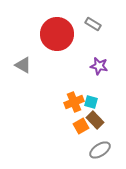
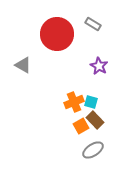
purple star: rotated 18 degrees clockwise
gray ellipse: moved 7 px left
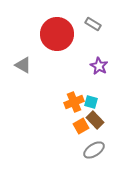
gray ellipse: moved 1 px right
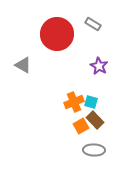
gray ellipse: rotated 35 degrees clockwise
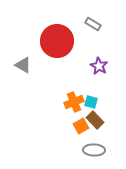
red circle: moved 7 px down
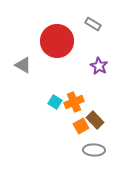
cyan square: moved 36 px left; rotated 16 degrees clockwise
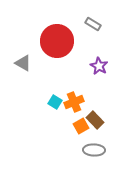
gray triangle: moved 2 px up
